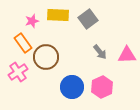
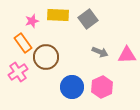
gray arrow: rotated 28 degrees counterclockwise
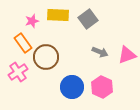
pink triangle: rotated 18 degrees counterclockwise
pink hexagon: rotated 10 degrees counterclockwise
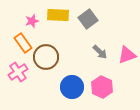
gray arrow: rotated 21 degrees clockwise
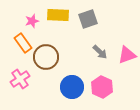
gray square: rotated 18 degrees clockwise
pink cross: moved 2 px right, 7 px down
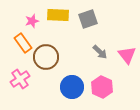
pink triangle: rotated 48 degrees counterclockwise
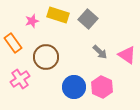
yellow rectangle: rotated 15 degrees clockwise
gray square: rotated 30 degrees counterclockwise
orange rectangle: moved 10 px left
pink triangle: rotated 18 degrees counterclockwise
blue circle: moved 2 px right
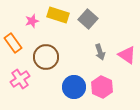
gray arrow: rotated 28 degrees clockwise
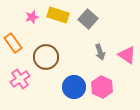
pink star: moved 4 px up
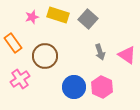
brown circle: moved 1 px left, 1 px up
